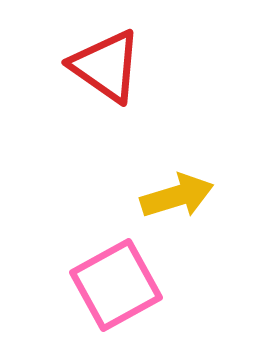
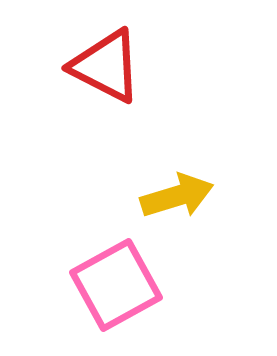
red triangle: rotated 8 degrees counterclockwise
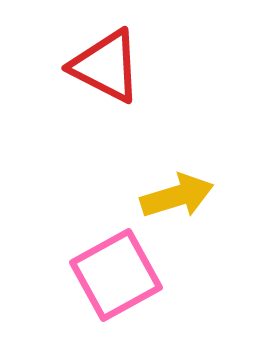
pink square: moved 10 px up
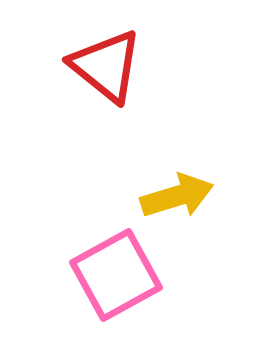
red triangle: rotated 12 degrees clockwise
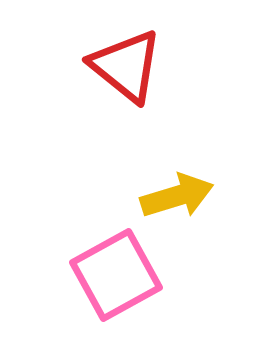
red triangle: moved 20 px right
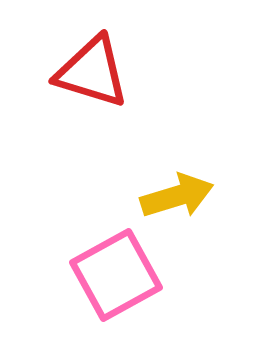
red triangle: moved 34 px left, 6 px down; rotated 22 degrees counterclockwise
